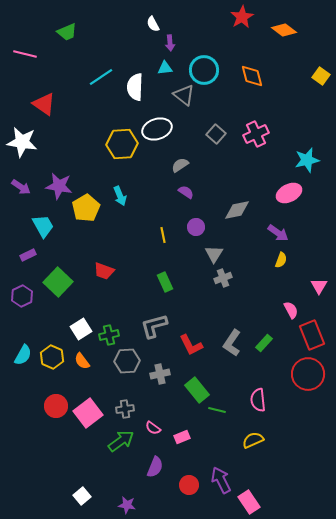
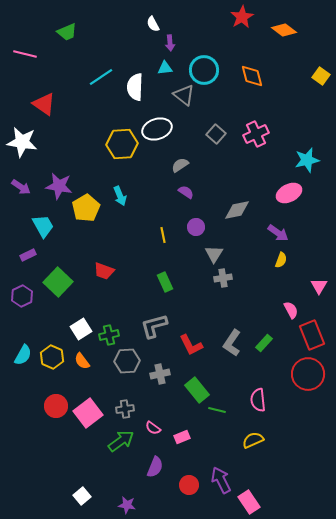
gray cross at (223, 278): rotated 12 degrees clockwise
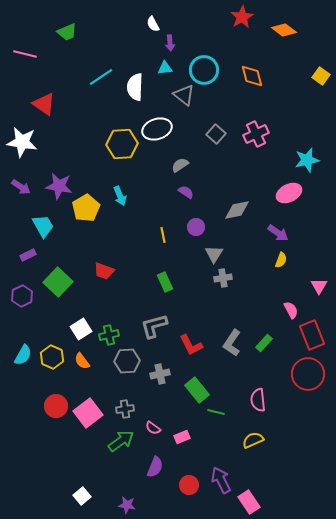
green line at (217, 410): moved 1 px left, 2 px down
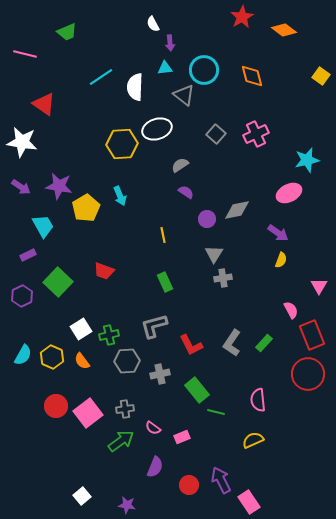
purple circle at (196, 227): moved 11 px right, 8 px up
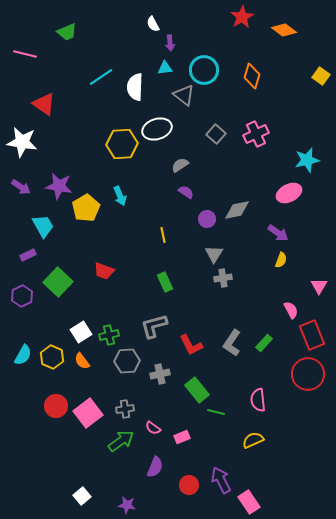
orange diamond at (252, 76): rotated 30 degrees clockwise
white square at (81, 329): moved 3 px down
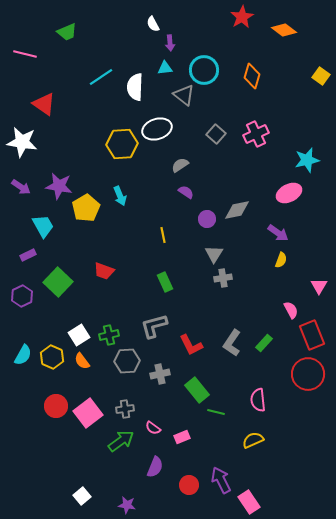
white square at (81, 332): moved 2 px left, 3 px down
